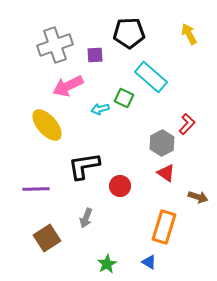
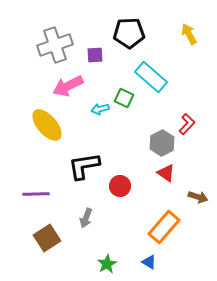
purple line: moved 5 px down
orange rectangle: rotated 24 degrees clockwise
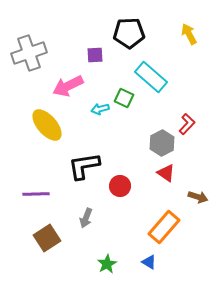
gray cross: moved 26 px left, 8 px down
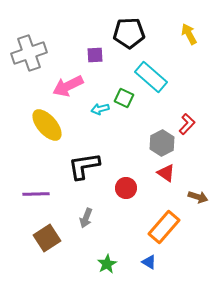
red circle: moved 6 px right, 2 px down
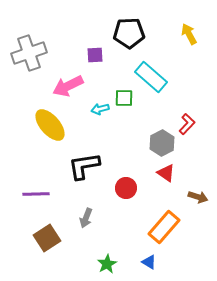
green square: rotated 24 degrees counterclockwise
yellow ellipse: moved 3 px right
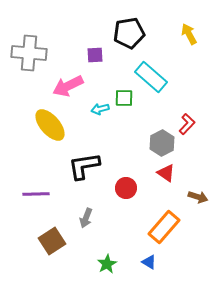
black pentagon: rotated 8 degrees counterclockwise
gray cross: rotated 24 degrees clockwise
brown square: moved 5 px right, 3 px down
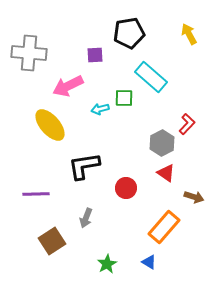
brown arrow: moved 4 px left
